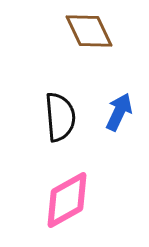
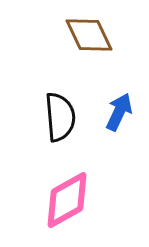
brown diamond: moved 4 px down
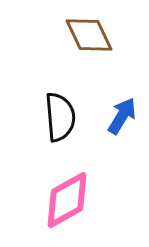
blue arrow: moved 3 px right, 4 px down; rotated 6 degrees clockwise
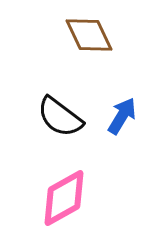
black semicircle: rotated 132 degrees clockwise
pink diamond: moved 3 px left, 2 px up
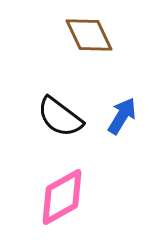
pink diamond: moved 2 px left, 1 px up
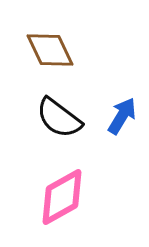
brown diamond: moved 39 px left, 15 px down
black semicircle: moved 1 px left, 1 px down
